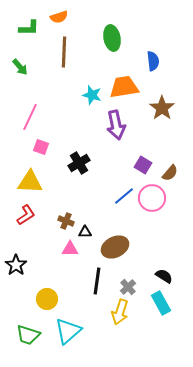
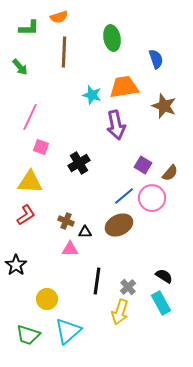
blue semicircle: moved 3 px right, 2 px up; rotated 12 degrees counterclockwise
brown star: moved 2 px right, 2 px up; rotated 15 degrees counterclockwise
brown ellipse: moved 4 px right, 22 px up
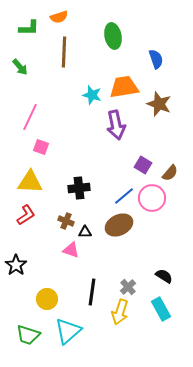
green ellipse: moved 1 px right, 2 px up
brown star: moved 5 px left, 2 px up
black cross: moved 25 px down; rotated 25 degrees clockwise
pink triangle: moved 1 px right, 1 px down; rotated 18 degrees clockwise
black line: moved 5 px left, 11 px down
cyan rectangle: moved 6 px down
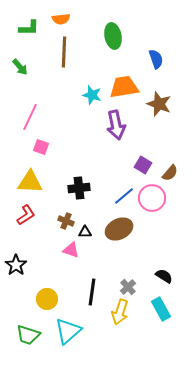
orange semicircle: moved 2 px right, 2 px down; rotated 12 degrees clockwise
brown ellipse: moved 4 px down
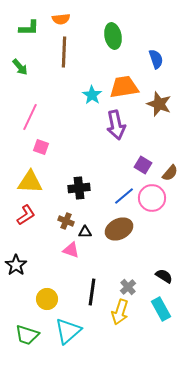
cyan star: rotated 18 degrees clockwise
green trapezoid: moved 1 px left
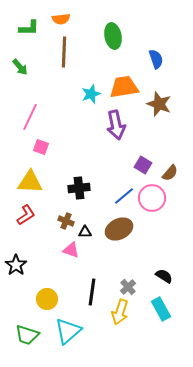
cyan star: moved 1 px left, 1 px up; rotated 18 degrees clockwise
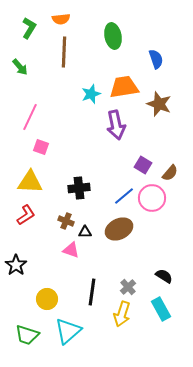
green L-shape: rotated 60 degrees counterclockwise
yellow arrow: moved 2 px right, 2 px down
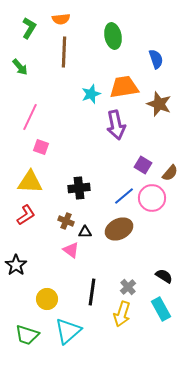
pink triangle: rotated 18 degrees clockwise
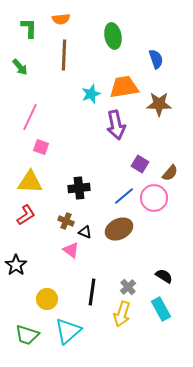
green L-shape: rotated 30 degrees counterclockwise
brown line: moved 3 px down
brown star: rotated 20 degrees counterclockwise
purple square: moved 3 px left, 1 px up
pink circle: moved 2 px right
black triangle: rotated 24 degrees clockwise
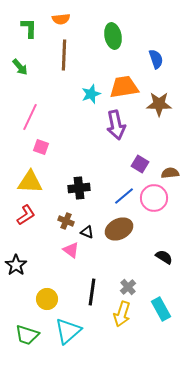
brown semicircle: rotated 138 degrees counterclockwise
black triangle: moved 2 px right
black semicircle: moved 19 px up
